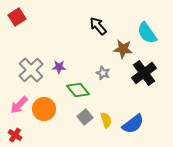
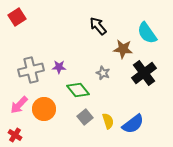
gray cross: rotated 30 degrees clockwise
yellow semicircle: moved 2 px right, 1 px down
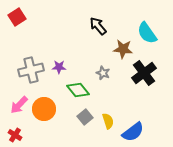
blue semicircle: moved 8 px down
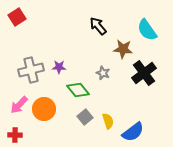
cyan semicircle: moved 3 px up
red cross: rotated 32 degrees counterclockwise
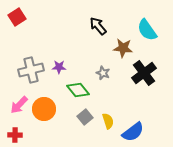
brown star: moved 1 px up
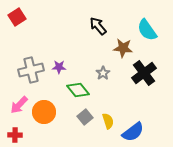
gray star: rotated 16 degrees clockwise
orange circle: moved 3 px down
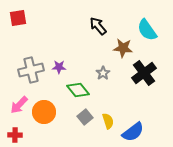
red square: moved 1 px right, 1 px down; rotated 24 degrees clockwise
